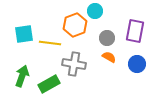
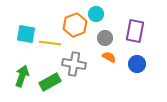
cyan circle: moved 1 px right, 3 px down
cyan square: moved 2 px right; rotated 18 degrees clockwise
gray circle: moved 2 px left
green rectangle: moved 1 px right, 2 px up
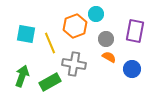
orange hexagon: moved 1 px down
gray circle: moved 1 px right, 1 px down
yellow line: rotated 60 degrees clockwise
blue circle: moved 5 px left, 5 px down
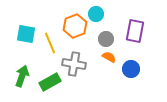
blue circle: moved 1 px left
